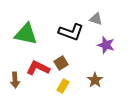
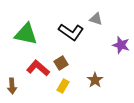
black L-shape: rotated 15 degrees clockwise
purple star: moved 15 px right
red L-shape: rotated 15 degrees clockwise
brown arrow: moved 3 px left, 6 px down
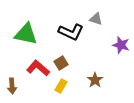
black L-shape: rotated 10 degrees counterclockwise
yellow rectangle: moved 2 px left
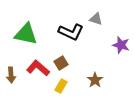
brown arrow: moved 1 px left, 11 px up
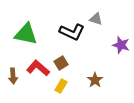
black L-shape: moved 1 px right
brown arrow: moved 2 px right, 1 px down
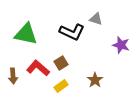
yellow rectangle: rotated 24 degrees clockwise
